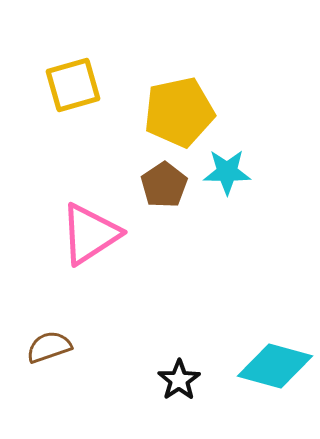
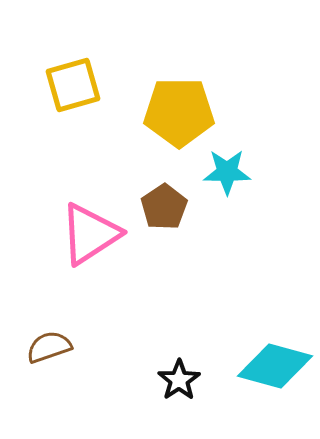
yellow pentagon: rotated 12 degrees clockwise
brown pentagon: moved 22 px down
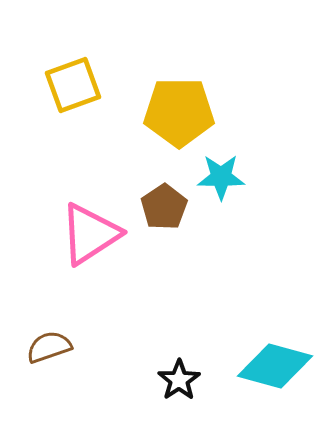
yellow square: rotated 4 degrees counterclockwise
cyan star: moved 6 px left, 5 px down
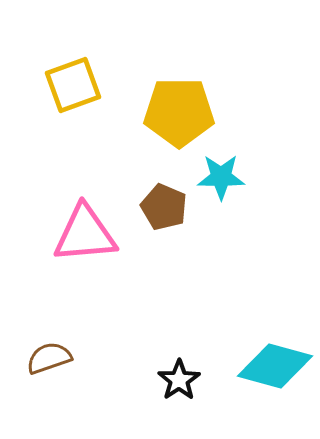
brown pentagon: rotated 15 degrees counterclockwise
pink triangle: moved 5 px left; rotated 28 degrees clockwise
brown semicircle: moved 11 px down
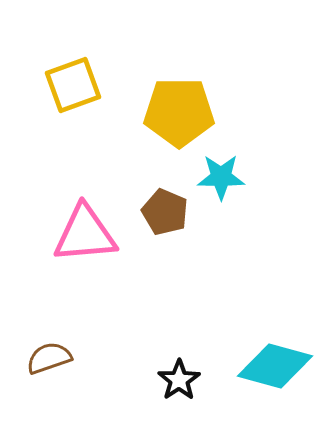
brown pentagon: moved 1 px right, 5 px down
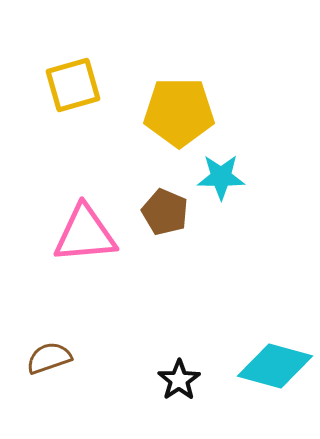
yellow square: rotated 4 degrees clockwise
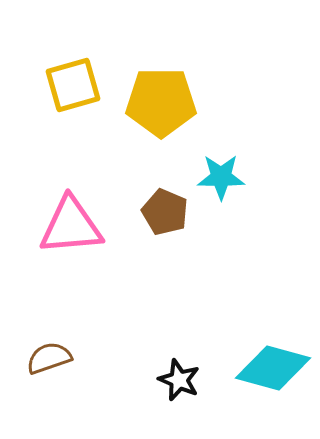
yellow pentagon: moved 18 px left, 10 px up
pink triangle: moved 14 px left, 8 px up
cyan diamond: moved 2 px left, 2 px down
black star: rotated 15 degrees counterclockwise
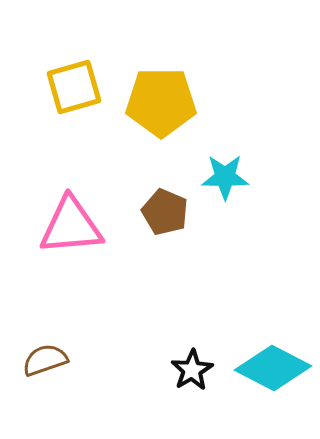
yellow square: moved 1 px right, 2 px down
cyan star: moved 4 px right
brown semicircle: moved 4 px left, 2 px down
cyan diamond: rotated 12 degrees clockwise
black star: moved 13 px right, 10 px up; rotated 18 degrees clockwise
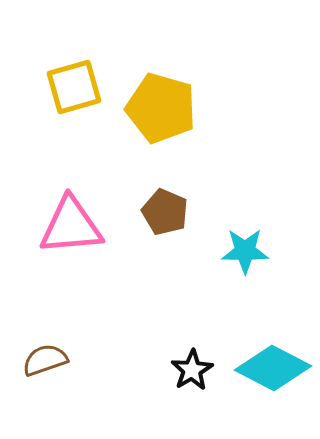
yellow pentagon: moved 6 px down; rotated 16 degrees clockwise
cyan star: moved 20 px right, 74 px down
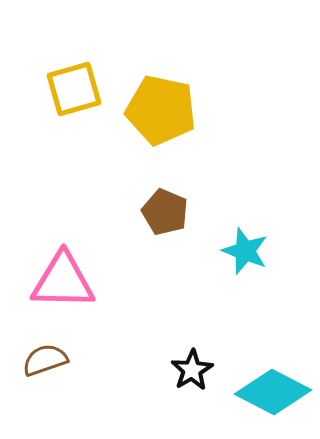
yellow square: moved 2 px down
yellow pentagon: moved 2 px down; rotated 4 degrees counterclockwise
pink triangle: moved 8 px left, 55 px down; rotated 6 degrees clockwise
cyan star: rotated 21 degrees clockwise
cyan diamond: moved 24 px down
